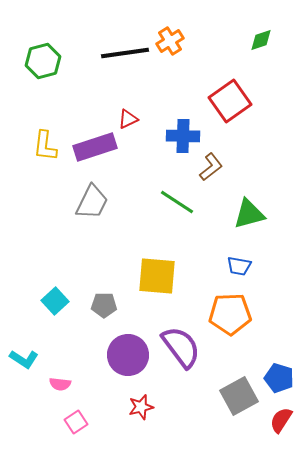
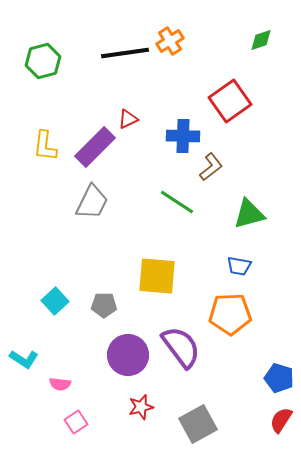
purple rectangle: rotated 27 degrees counterclockwise
gray square: moved 41 px left, 28 px down
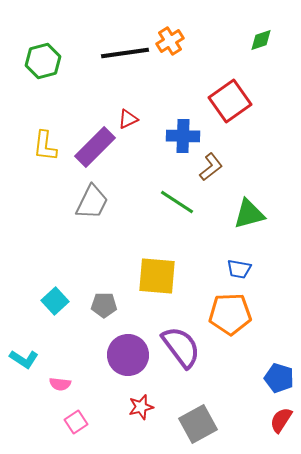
blue trapezoid: moved 3 px down
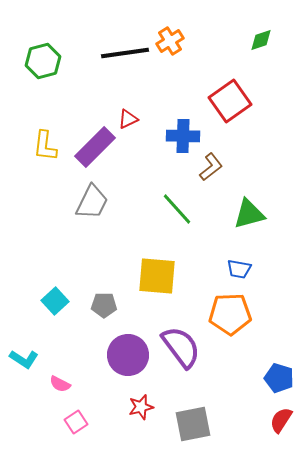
green line: moved 7 px down; rotated 15 degrees clockwise
pink semicircle: rotated 20 degrees clockwise
gray square: moved 5 px left; rotated 18 degrees clockwise
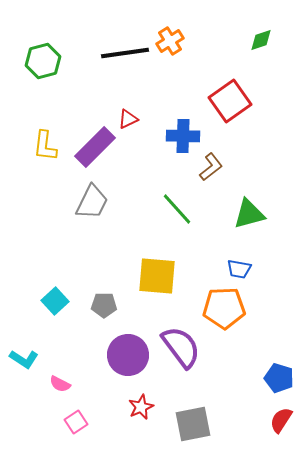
orange pentagon: moved 6 px left, 6 px up
red star: rotated 10 degrees counterclockwise
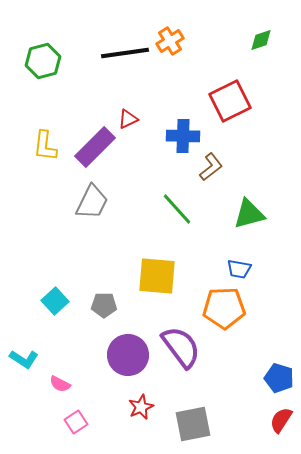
red square: rotated 9 degrees clockwise
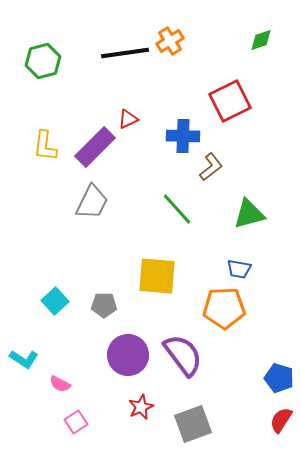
purple semicircle: moved 2 px right, 8 px down
gray square: rotated 9 degrees counterclockwise
